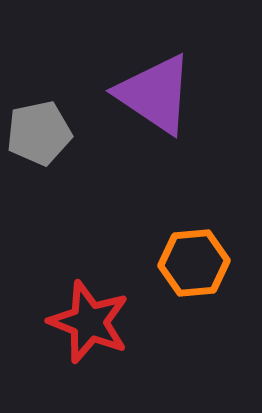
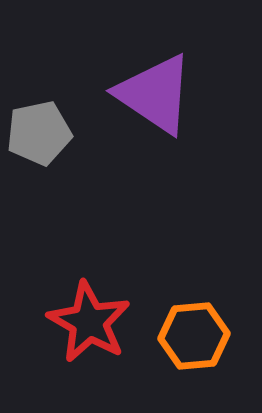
orange hexagon: moved 73 px down
red star: rotated 8 degrees clockwise
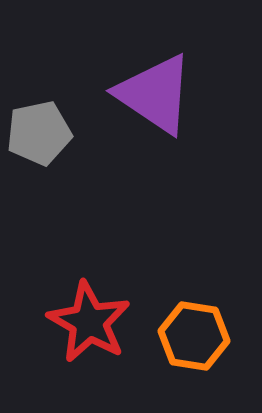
orange hexagon: rotated 14 degrees clockwise
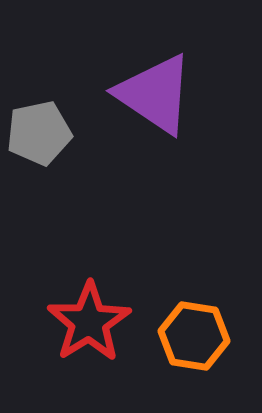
red star: rotated 10 degrees clockwise
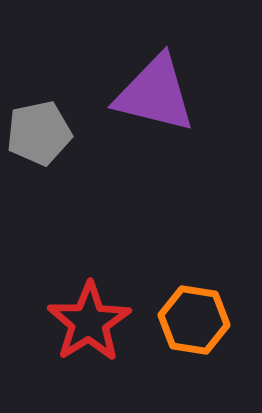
purple triangle: rotated 20 degrees counterclockwise
orange hexagon: moved 16 px up
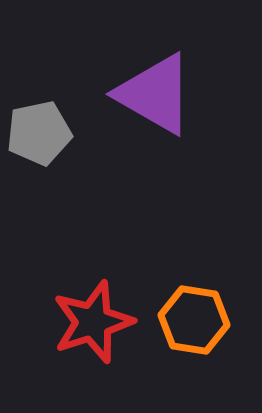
purple triangle: rotated 16 degrees clockwise
red star: moved 4 px right; rotated 14 degrees clockwise
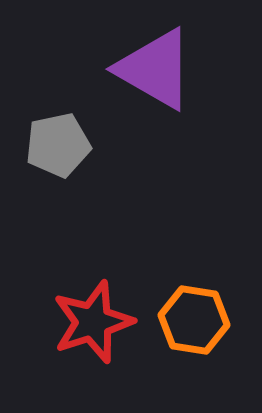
purple triangle: moved 25 px up
gray pentagon: moved 19 px right, 12 px down
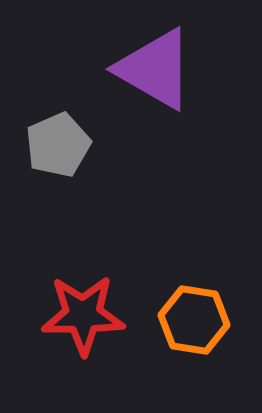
gray pentagon: rotated 12 degrees counterclockwise
red star: moved 10 px left, 7 px up; rotated 18 degrees clockwise
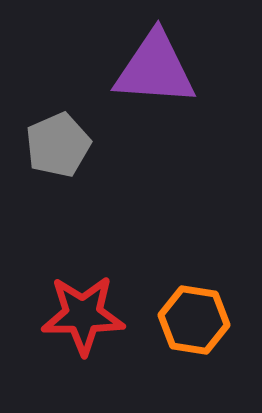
purple triangle: rotated 26 degrees counterclockwise
